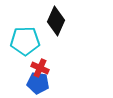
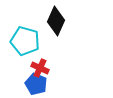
cyan pentagon: rotated 16 degrees clockwise
blue pentagon: moved 2 px left, 1 px down; rotated 15 degrees clockwise
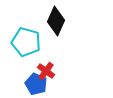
cyan pentagon: moved 1 px right, 1 px down
red cross: moved 6 px right, 3 px down; rotated 12 degrees clockwise
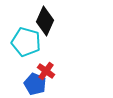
black diamond: moved 11 px left
blue pentagon: moved 1 px left
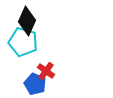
black diamond: moved 18 px left
cyan pentagon: moved 3 px left
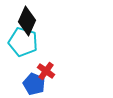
blue pentagon: moved 1 px left
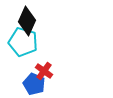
red cross: moved 2 px left
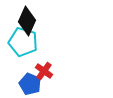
blue pentagon: moved 4 px left
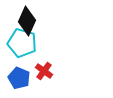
cyan pentagon: moved 1 px left, 1 px down
blue pentagon: moved 11 px left, 6 px up
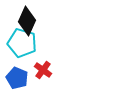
red cross: moved 1 px left, 1 px up
blue pentagon: moved 2 px left
